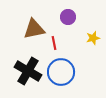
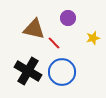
purple circle: moved 1 px down
brown triangle: rotated 25 degrees clockwise
red line: rotated 32 degrees counterclockwise
blue circle: moved 1 px right
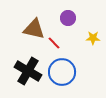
yellow star: rotated 16 degrees clockwise
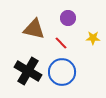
red line: moved 7 px right
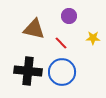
purple circle: moved 1 px right, 2 px up
black cross: rotated 24 degrees counterclockwise
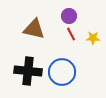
red line: moved 10 px right, 9 px up; rotated 16 degrees clockwise
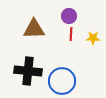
brown triangle: rotated 15 degrees counterclockwise
red line: rotated 32 degrees clockwise
blue circle: moved 9 px down
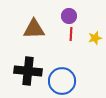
yellow star: moved 2 px right; rotated 16 degrees counterclockwise
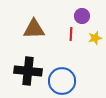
purple circle: moved 13 px right
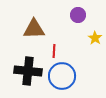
purple circle: moved 4 px left, 1 px up
red line: moved 17 px left, 17 px down
yellow star: rotated 24 degrees counterclockwise
blue circle: moved 5 px up
